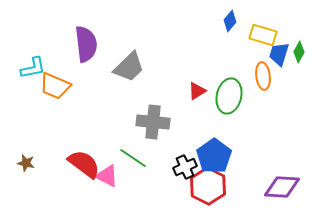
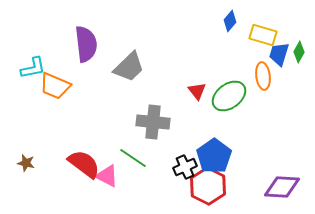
red triangle: rotated 36 degrees counterclockwise
green ellipse: rotated 40 degrees clockwise
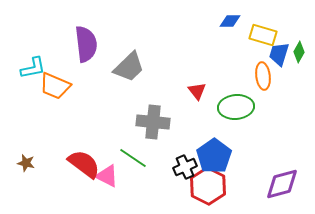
blue diamond: rotated 50 degrees clockwise
green ellipse: moved 7 px right, 11 px down; rotated 32 degrees clockwise
purple diamond: moved 3 px up; rotated 18 degrees counterclockwise
